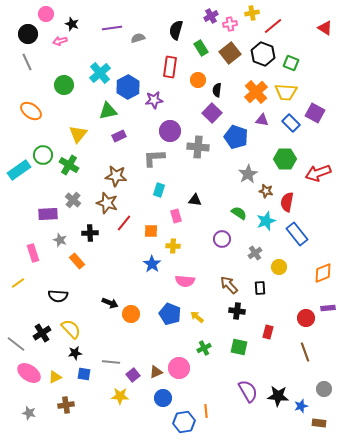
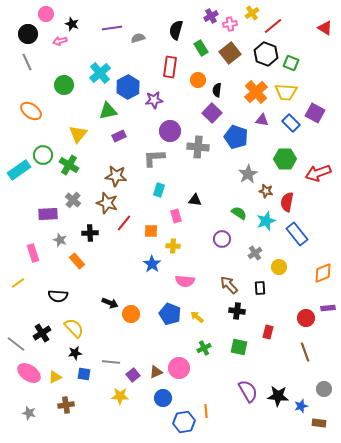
yellow cross at (252, 13): rotated 24 degrees counterclockwise
black hexagon at (263, 54): moved 3 px right
yellow semicircle at (71, 329): moved 3 px right, 1 px up
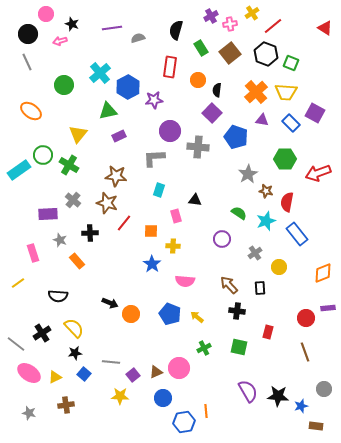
blue square at (84, 374): rotated 32 degrees clockwise
brown rectangle at (319, 423): moved 3 px left, 3 px down
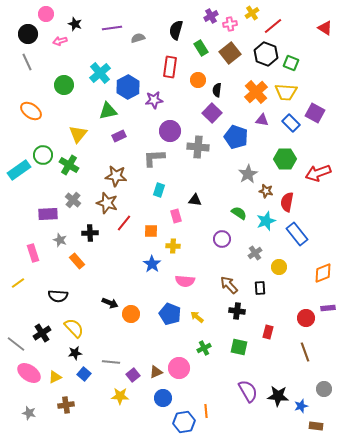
black star at (72, 24): moved 3 px right
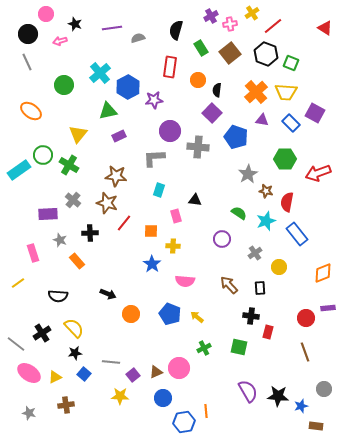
black arrow at (110, 303): moved 2 px left, 9 px up
black cross at (237, 311): moved 14 px right, 5 px down
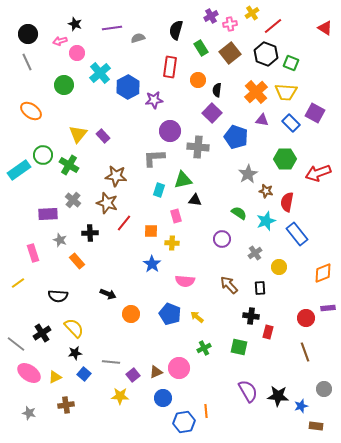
pink circle at (46, 14): moved 31 px right, 39 px down
green triangle at (108, 111): moved 75 px right, 69 px down
purple rectangle at (119, 136): moved 16 px left; rotated 72 degrees clockwise
yellow cross at (173, 246): moved 1 px left, 3 px up
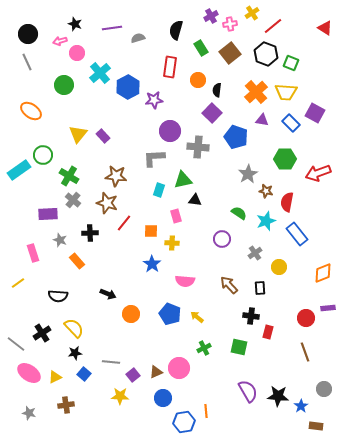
green cross at (69, 165): moved 11 px down
blue star at (301, 406): rotated 16 degrees counterclockwise
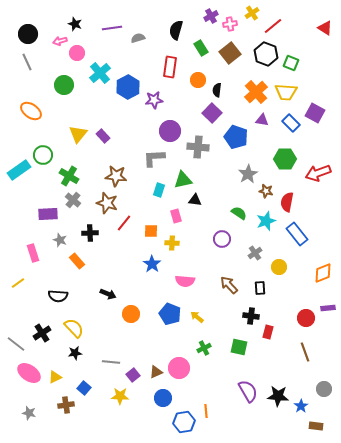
blue square at (84, 374): moved 14 px down
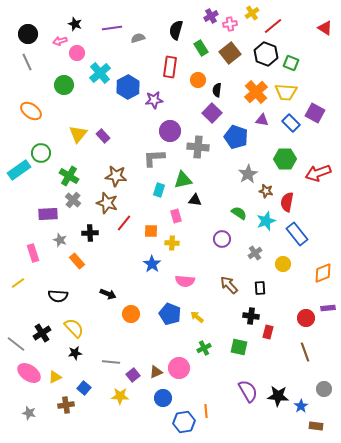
green circle at (43, 155): moved 2 px left, 2 px up
yellow circle at (279, 267): moved 4 px right, 3 px up
